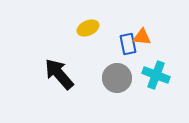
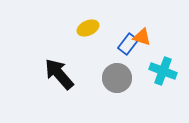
orange triangle: rotated 12 degrees clockwise
blue rectangle: rotated 50 degrees clockwise
cyan cross: moved 7 px right, 4 px up
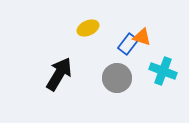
black arrow: rotated 72 degrees clockwise
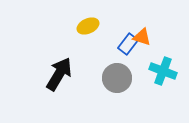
yellow ellipse: moved 2 px up
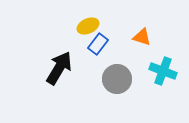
blue rectangle: moved 30 px left
black arrow: moved 6 px up
gray circle: moved 1 px down
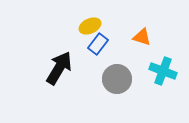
yellow ellipse: moved 2 px right
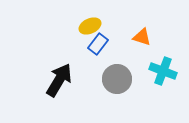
black arrow: moved 12 px down
